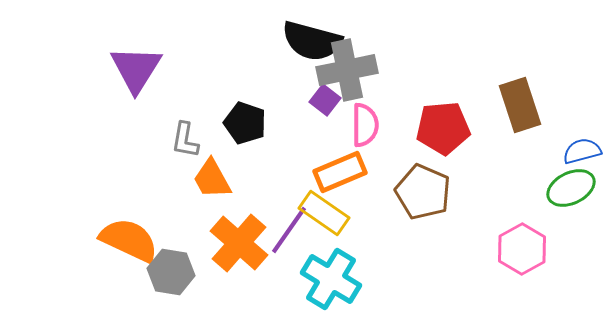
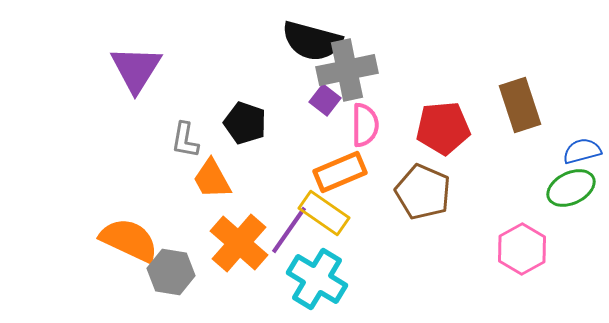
cyan cross: moved 14 px left
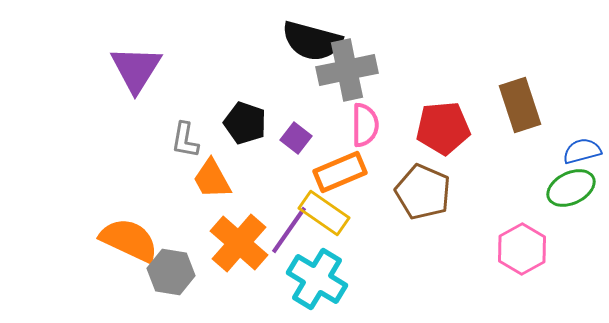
purple square: moved 29 px left, 38 px down
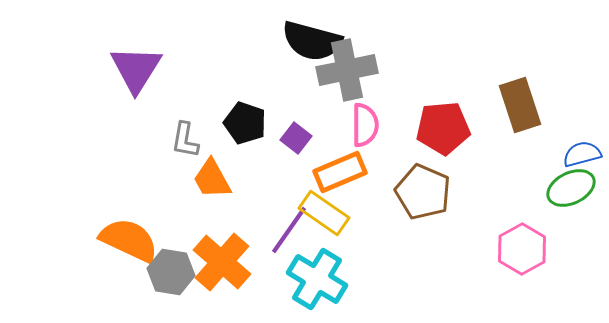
blue semicircle: moved 3 px down
orange cross: moved 17 px left, 19 px down
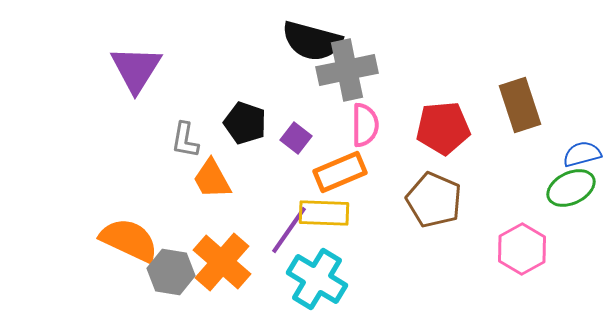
brown pentagon: moved 11 px right, 8 px down
yellow rectangle: rotated 33 degrees counterclockwise
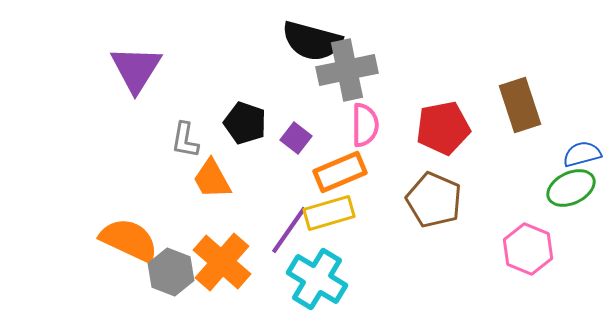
red pentagon: rotated 6 degrees counterclockwise
yellow rectangle: moved 5 px right; rotated 18 degrees counterclockwise
pink hexagon: moved 6 px right; rotated 9 degrees counterclockwise
gray hexagon: rotated 12 degrees clockwise
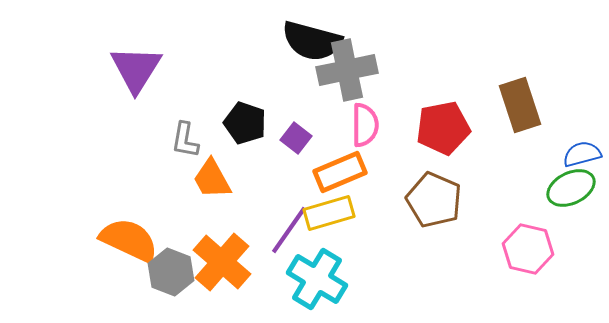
pink hexagon: rotated 9 degrees counterclockwise
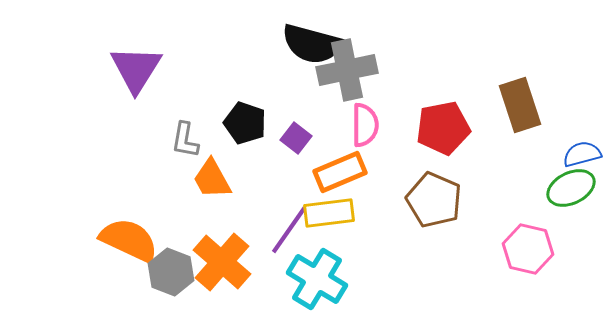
black semicircle: moved 3 px down
yellow rectangle: rotated 9 degrees clockwise
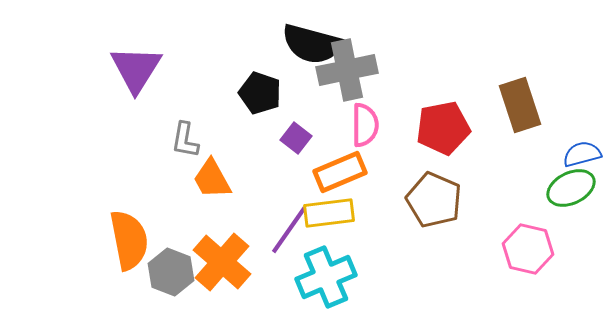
black pentagon: moved 15 px right, 30 px up
orange semicircle: rotated 54 degrees clockwise
cyan cross: moved 9 px right, 2 px up; rotated 36 degrees clockwise
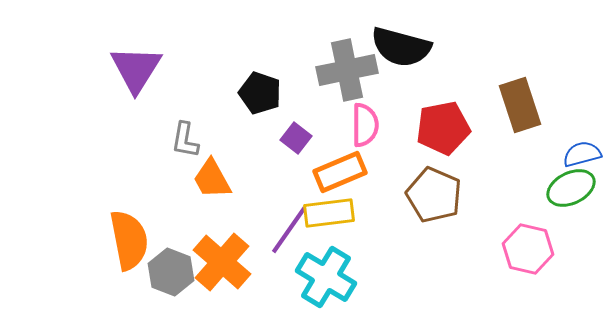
black semicircle: moved 89 px right, 3 px down
brown pentagon: moved 5 px up
cyan cross: rotated 36 degrees counterclockwise
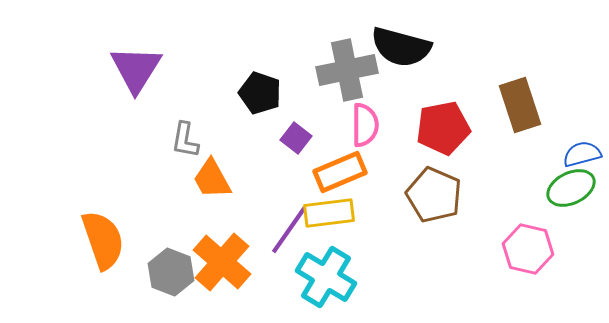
orange semicircle: moved 26 px left; rotated 8 degrees counterclockwise
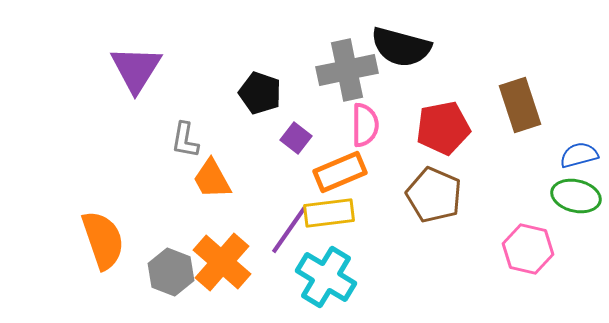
blue semicircle: moved 3 px left, 1 px down
green ellipse: moved 5 px right, 8 px down; rotated 39 degrees clockwise
